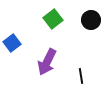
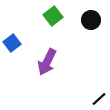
green square: moved 3 px up
black line: moved 18 px right, 23 px down; rotated 56 degrees clockwise
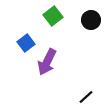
blue square: moved 14 px right
black line: moved 13 px left, 2 px up
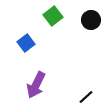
purple arrow: moved 11 px left, 23 px down
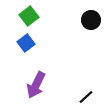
green square: moved 24 px left
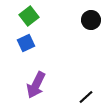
blue square: rotated 12 degrees clockwise
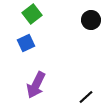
green square: moved 3 px right, 2 px up
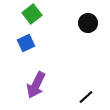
black circle: moved 3 px left, 3 px down
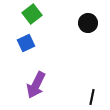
black line: moved 6 px right; rotated 35 degrees counterclockwise
